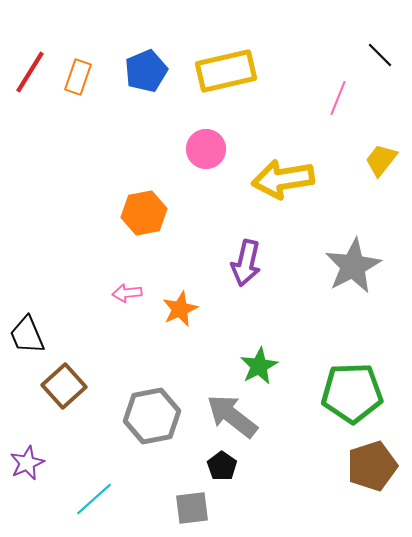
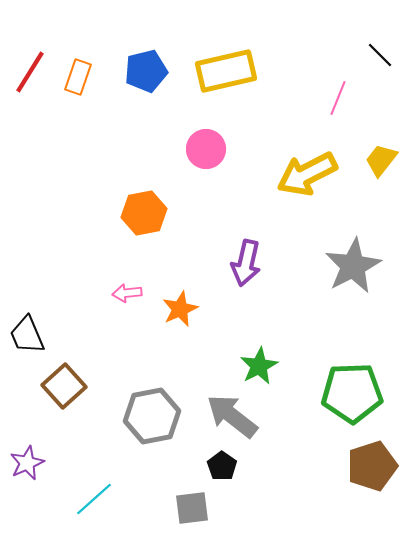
blue pentagon: rotated 9 degrees clockwise
yellow arrow: moved 24 px right, 5 px up; rotated 18 degrees counterclockwise
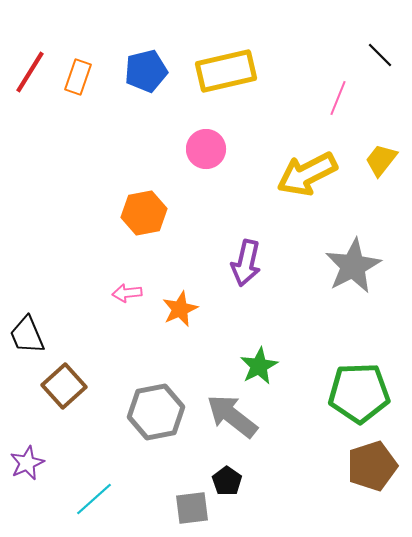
green pentagon: moved 7 px right
gray hexagon: moved 4 px right, 4 px up
black pentagon: moved 5 px right, 15 px down
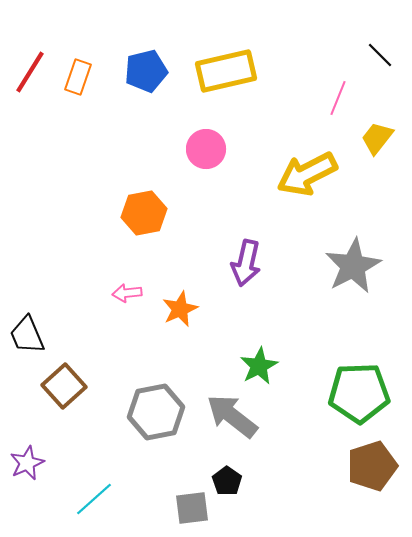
yellow trapezoid: moved 4 px left, 22 px up
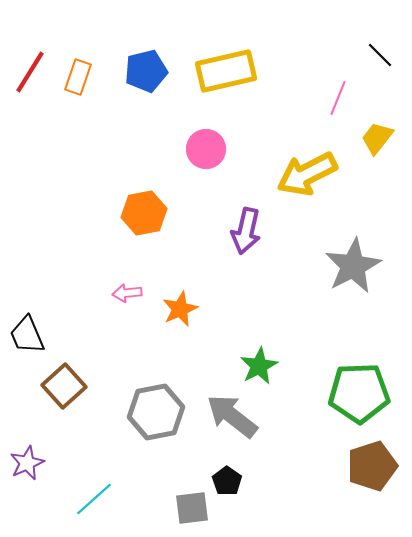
purple arrow: moved 32 px up
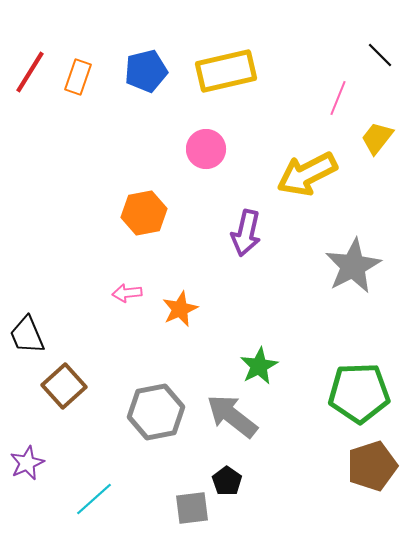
purple arrow: moved 2 px down
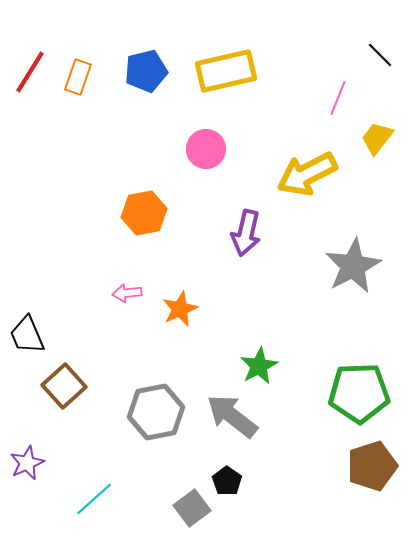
gray square: rotated 30 degrees counterclockwise
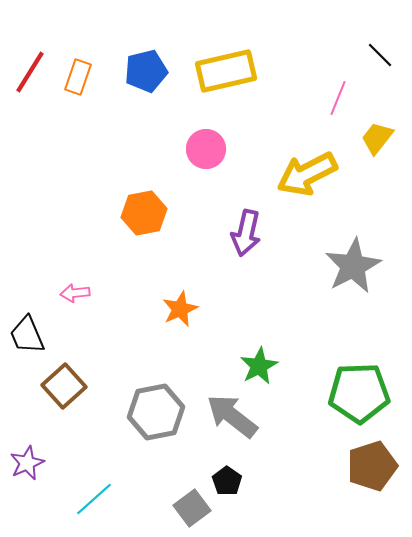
pink arrow: moved 52 px left
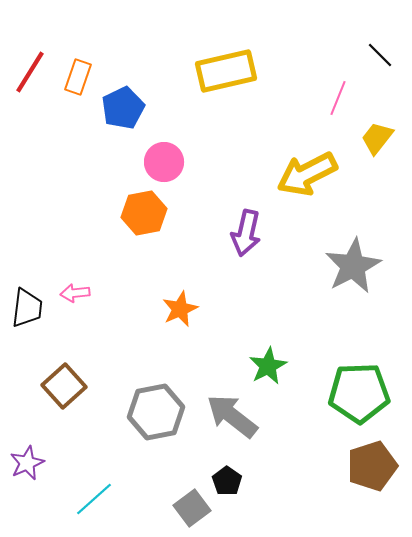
blue pentagon: moved 23 px left, 37 px down; rotated 12 degrees counterclockwise
pink circle: moved 42 px left, 13 px down
black trapezoid: moved 27 px up; rotated 150 degrees counterclockwise
green star: moved 9 px right
